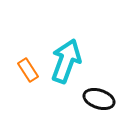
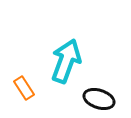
orange rectangle: moved 4 px left, 18 px down
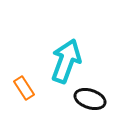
black ellipse: moved 9 px left
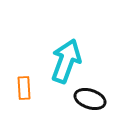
orange rectangle: rotated 30 degrees clockwise
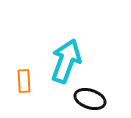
orange rectangle: moved 7 px up
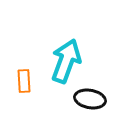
black ellipse: rotated 8 degrees counterclockwise
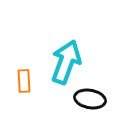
cyan arrow: moved 1 px down
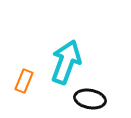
orange rectangle: rotated 25 degrees clockwise
